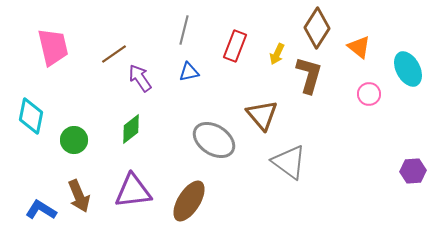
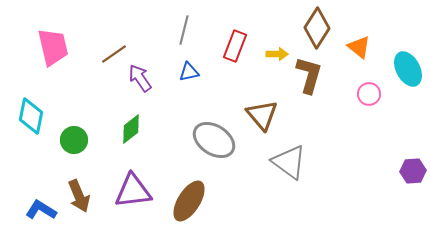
yellow arrow: rotated 115 degrees counterclockwise
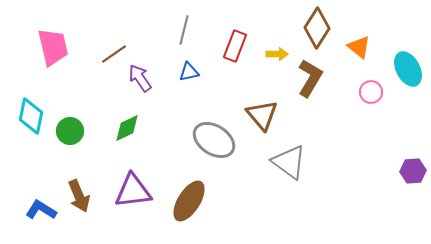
brown L-shape: moved 1 px right, 3 px down; rotated 15 degrees clockwise
pink circle: moved 2 px right, 2 px up
green diamond: moved 4 px left, 1 px up; rotated 12 degrees clockwise
green circle: moved 4 px left, 9 px up
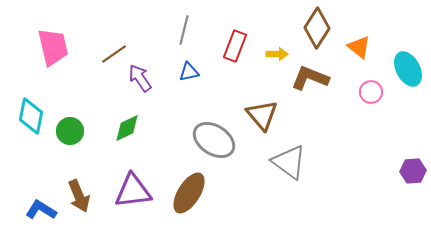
brown L-shape: rotated 99 degrees counterclockwise
brown ellipse: moved 8 px up
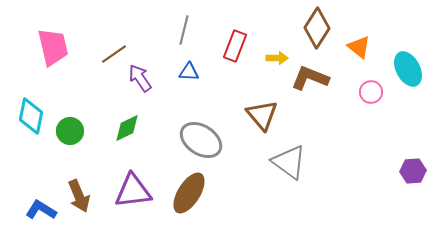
yellow arrow: moved 4 px down
blue triangle: rotated 15 degrees clockwise
gray ellipse: moved 13 px left
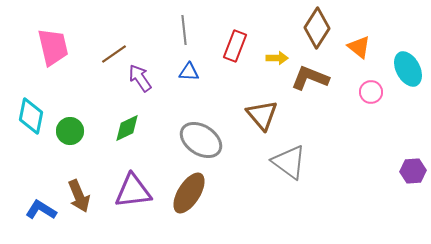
gray line: rotated 20 degrees counterclockwise
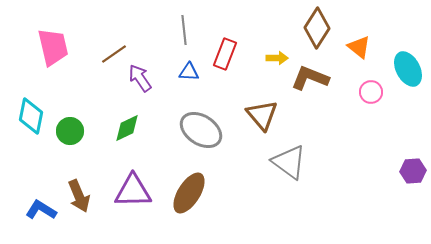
red rectangle: moved 10 px left, 8 px down
gray ellipse: moved 10 px up
purple triangle: rotated 6 degrees clockwise
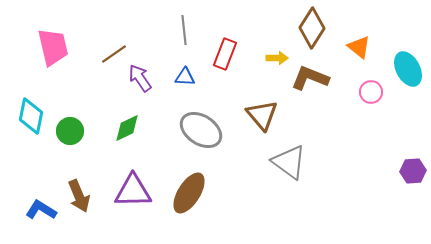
brown diamond: moved 5 px left
blue triangle: moved 4 px left, 5 px down
